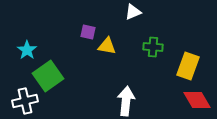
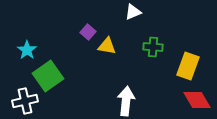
purple square: rotated 28 degrees clockwise
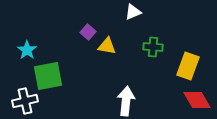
green square: rotated 24 degrees clockwise
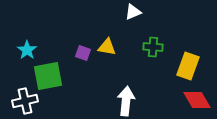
purple square: moved 5 px left, 21 px down; rotated 21 degrees counterclockwise
yellow triangle: moved 1 px down
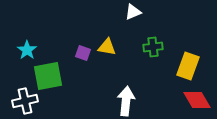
green cross: rotated 12 degrees counterclockwise
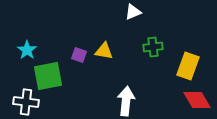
yellow triangle: moved 3 px left, 4 px down
purple square: moved 4 px left, 2 px down
white cross: moved 1 px right, 1 px down; rotated 20 degrees clockwise
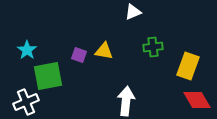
white cross: rotated 30 degrees counterclockwise
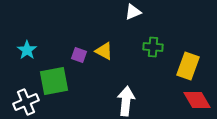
green cross: rotated 12 degrees clockwise
yellow triangle: rotated 18 degrees clockwise
green square: moved 6 px right, 5 px down
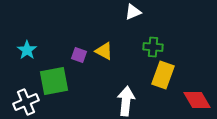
yellow rectangle: moved 25 px left, 9 px down
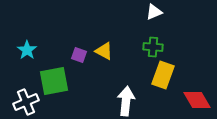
white triangle: moved 21 px right
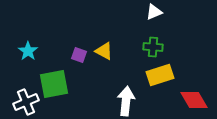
cyan star: moved 1 px right, 1 px down
yellow rectangle: moved 3 px left; rotated 52 degrees clockwise
green square: moved 3 px down
red diamond: moved 3 px left
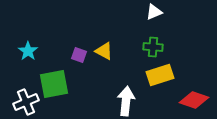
red diamond: rotated 40 degrees counterclockwise
